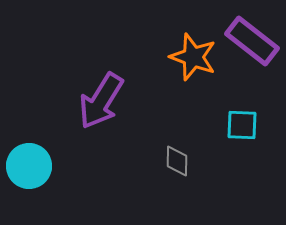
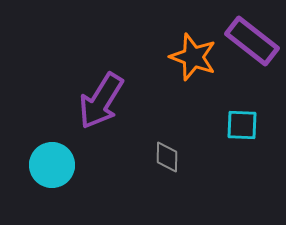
gray diamond: moved 10 px left, 4 px up
cyan circle: moved 23 px right, 1 px up
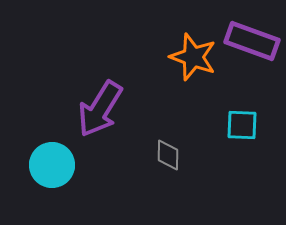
purple rectangle: rotated 18 degrees counterclockwise
purple arrow: moved 1 px left, 8 px down
gray diamond: moved 1 px right, 2 px up
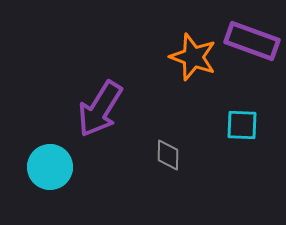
cyan circle: moved 2 px left, 2 px down
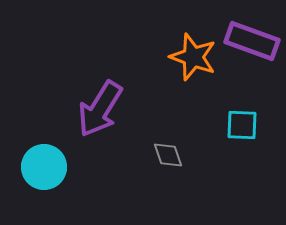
gray diamond: rotated 20 degrees counterclockwise
cyan circle: moved 6 px left
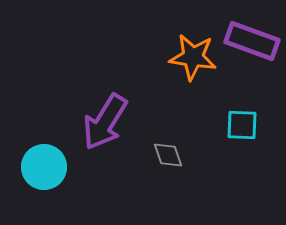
orange star: rotated 12 degrees counterclockwise
purple arrow: moved 5 px right, 13 px down
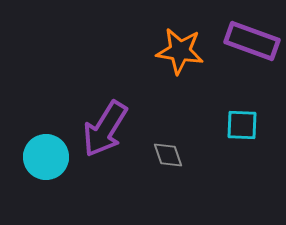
orange star: moved 13 px left, 6 px up
purple arrow: moved 7 px down
cyan circle: moved 2 px right, 10 px up
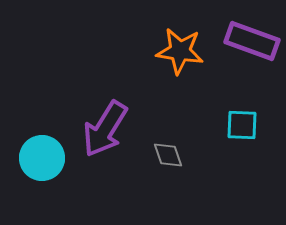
cyan circle: moved 4 px left, 1 px down
